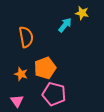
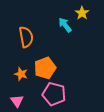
yellow star: rotated 24 degrees clockwise
cyan arrow: rotated 77 degrees counterclockwise
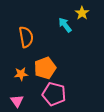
orange star: rotated 24 degrees counterclockwise
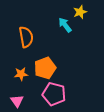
yellow star: moved 2 px left, 1 px up; rotated 16 degrees clockwise
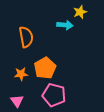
cyan arrow: rotated 133 degrees clockwise
orange pentagon: rotated 10 degrees counterclockwise
pink pentagon: moved 1 px down
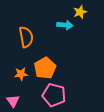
pink triangle: moved 4 px left
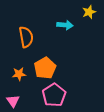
yellow star: moved 9 px right
orange star: moved 2 px left
pink pentagon: rotated 25 degrees clockwise
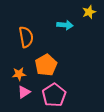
orange pentagon: moved 1 px right, 3 px up
pink triangle: moved 11 px right, 9 px up; rotated 32 degrees clockwise
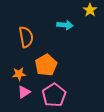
yellow star: moved 1 px right, 2 px up; rotated 16 degrees counterclockwise
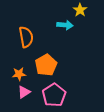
yellow star: moved 10 px left
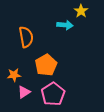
yellow star: moved 1 px right, 1 px down
orange star: moved 5 px left, 1 px down
pink pentagon: moved 1 px left, 1 px up
